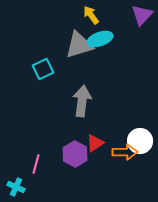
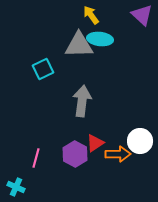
purple triangle: rotated 30 degrees counterclockwise
cyan ellipse: rotated 25 degrees clockwise
gray triangle: rotated 16 degrees clockwise
orange arrow: moved 7 px left, 2 px down
pink line: moved 6 px up
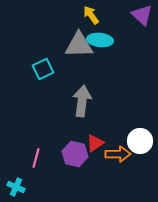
cyan ellipse: moved 1 px down
purple hexagon: rotated 15 degrees counterclockwise
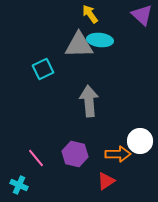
yellow arrow: moved 1 px left, 1 px up
gray arrow: moved 7 px right; rotated 12 degrees counterclockwise
red triangle: moved 11 px right, 38 px down
pink line: rotated 54 degrees counterclockwise
cyan cross: moved 3 px right, 2 px up
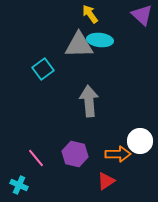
cyan square: rotated 10 degrees counterclockwise
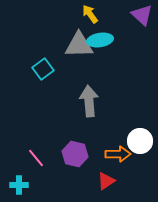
cyan ellipse: rotated 15 degrees counterclockwise
cyan cross: rotated 24 degrees counterclockwise
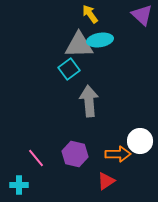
cyan square: moved 26 px right
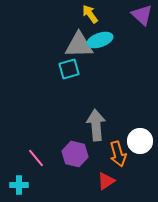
cyan ellipse: rotated 10 degrees counterclockwise
cyan square: rotated 20 degrees clockwise
gray arrow: moved 7 px right, 24 px down
orange arrow: rotated 75 degrees clockwise
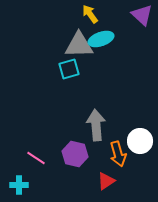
cyan ellipse: moved 1 px right, 1 px up
pink line: rotated 18 degrees counterclockwise
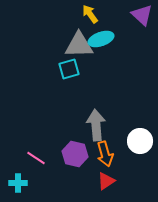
orange arrow: moved 13 px left
cyan cross: moved 1 px left, 2 px up
